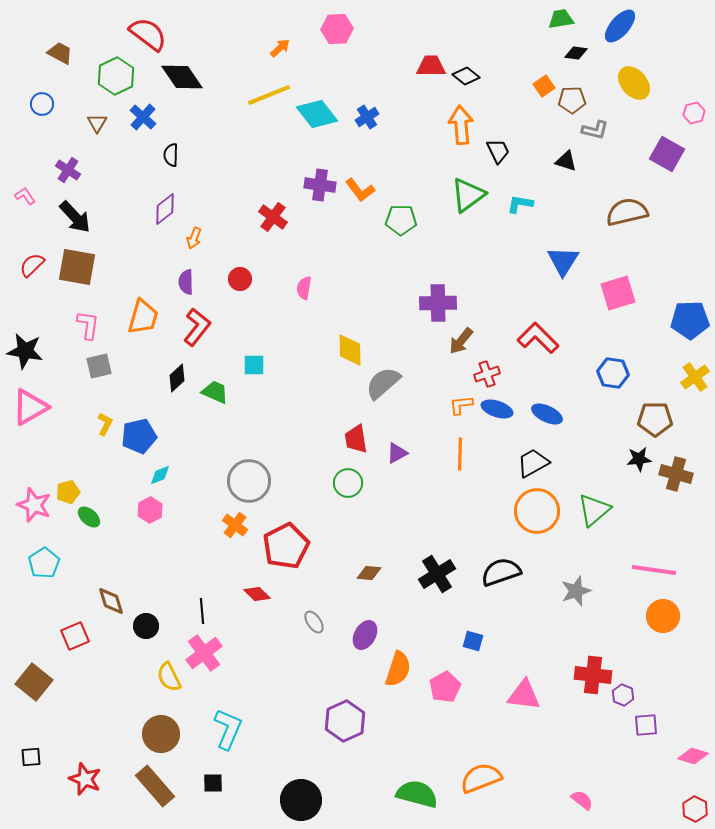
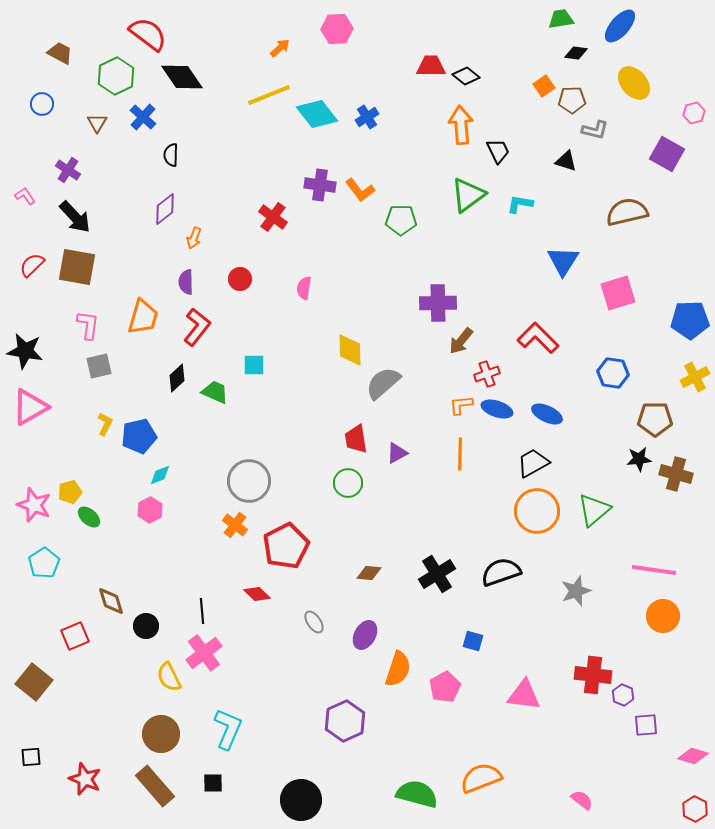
yellow cross at (695, 377): rotated 8 degrees clockwise
yellow pentagon at (68, 492): moved 2 px right
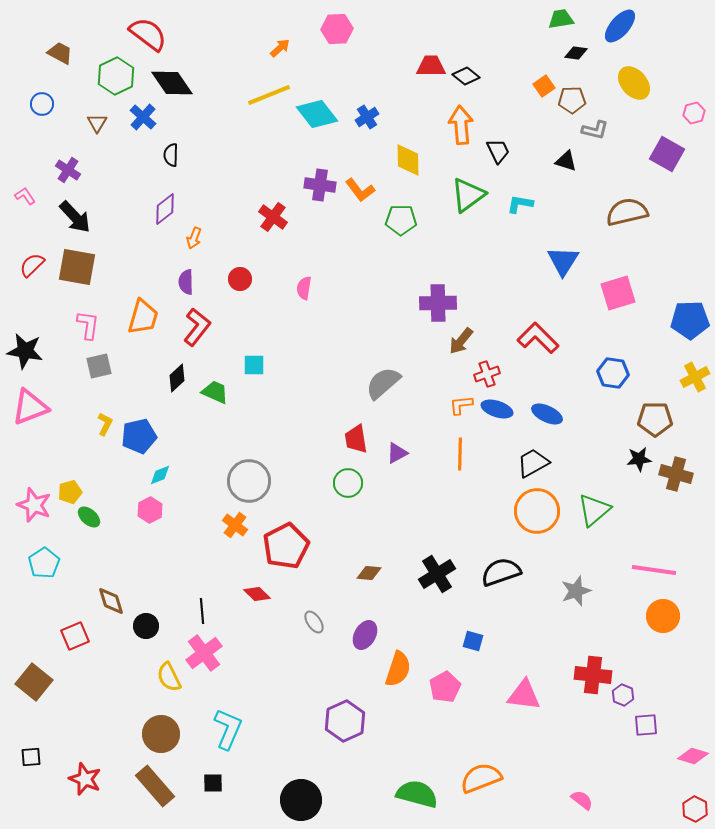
black diamond at (182, 77): moved 10 px left, 6 px down
yellow diamond at (350, 350): moved 58 px right, 190 px up
pink triangle at (30, 407): rotated 9 degrees clockwise
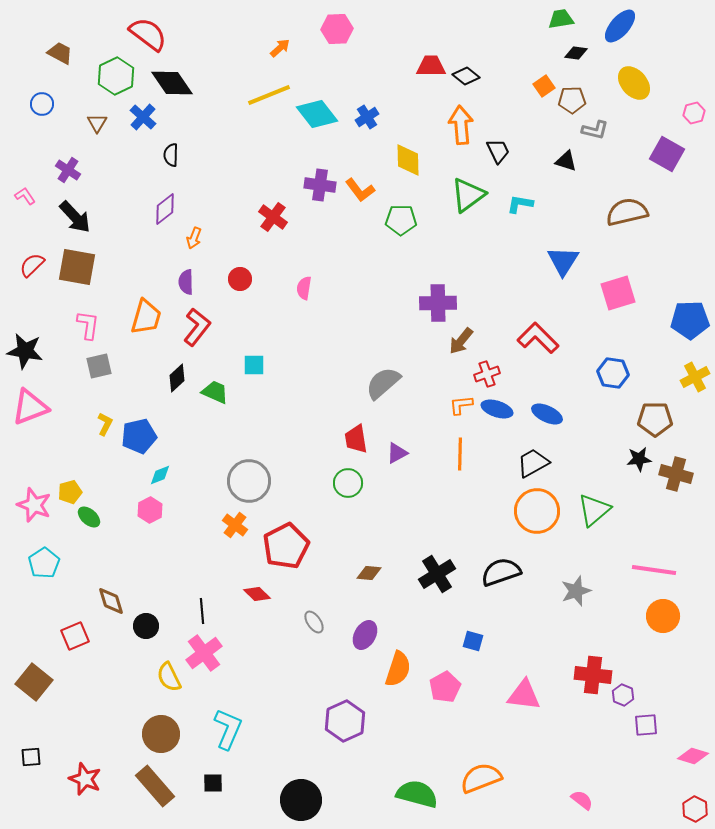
orange trapezoid at (143, 317): moved 3 px right
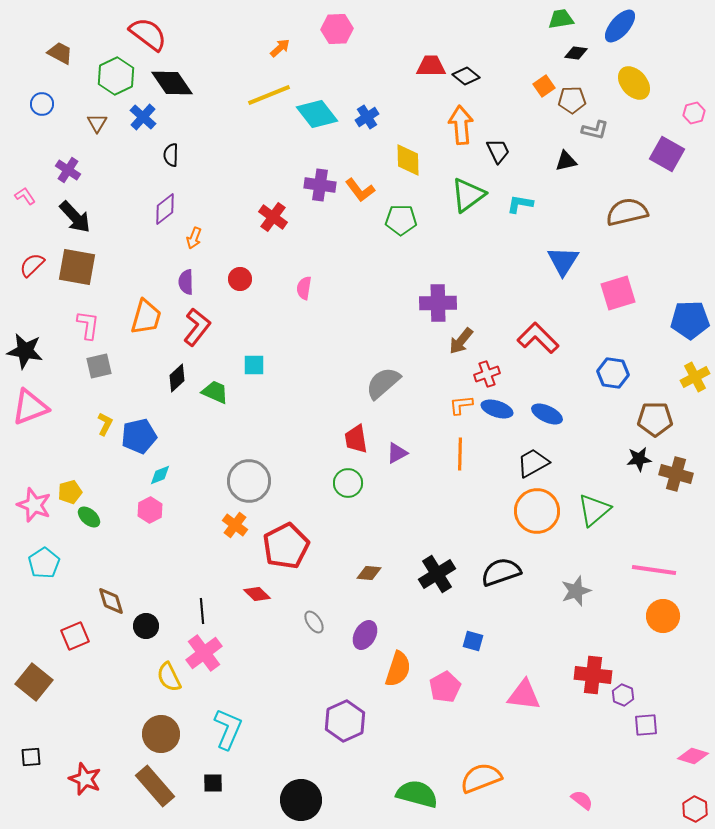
black triangle at (566, 161): rotated 30 degrees counterclockwise
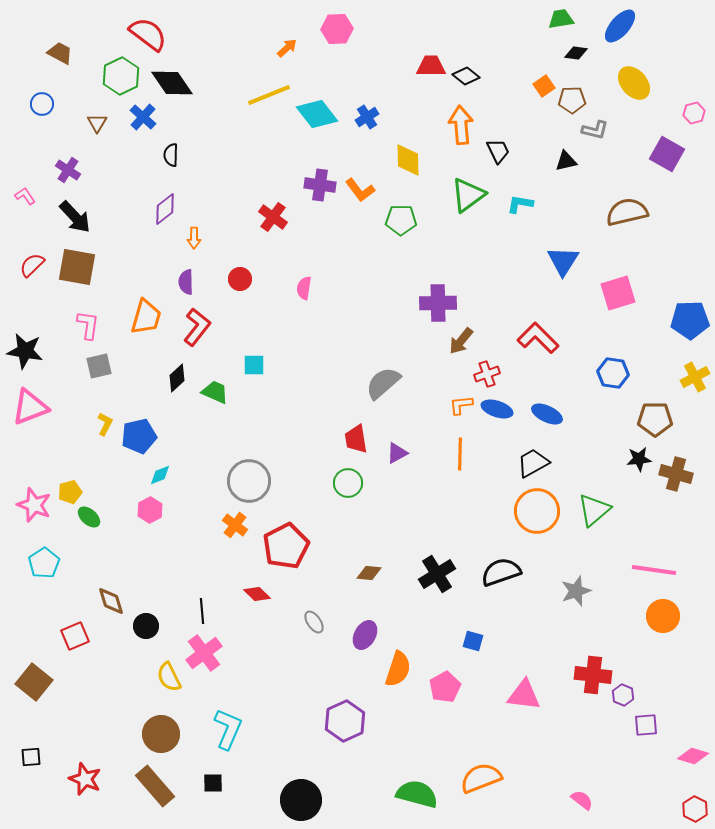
orange arrow at (280, 48): moved 7 px right
green hexagon at (116, 76): moved 5 px right
orange arrow at (194, 238): rotated 20 degrees counterclockwise
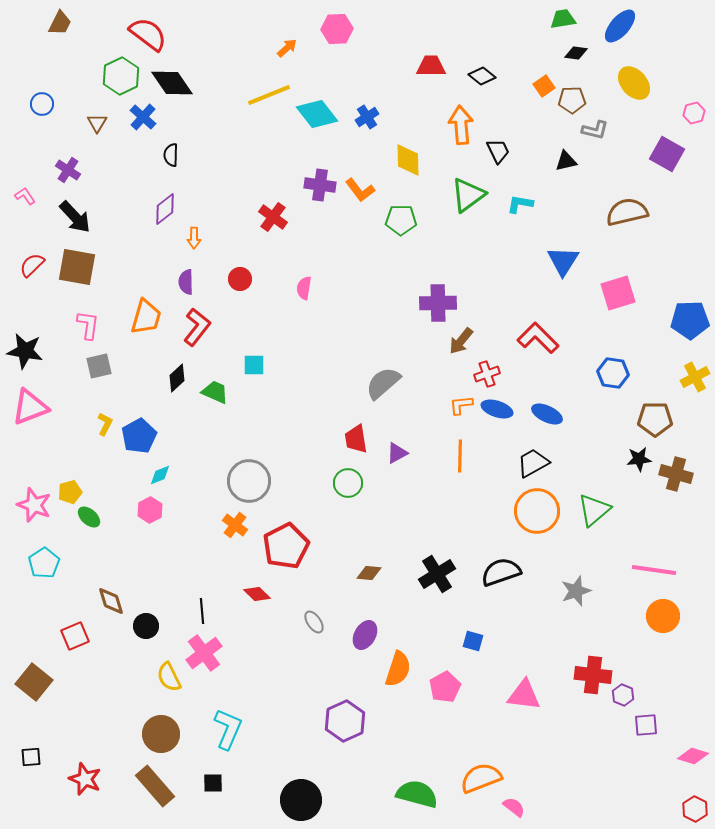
green trapezoid at (561, 19): moved 2 px right
brown trapezoid at (60, 53): moved 30 px up; rotated 88 degrees clockwise
black diamond at (466, 76): moved 16 px right
blue pentagon at (139, 436): rotated 16 degrees counterclockwise
orange line at (460, 454): moved 2 px down
pink semicircle at (582, 800): moved 68 px left, 7 px down
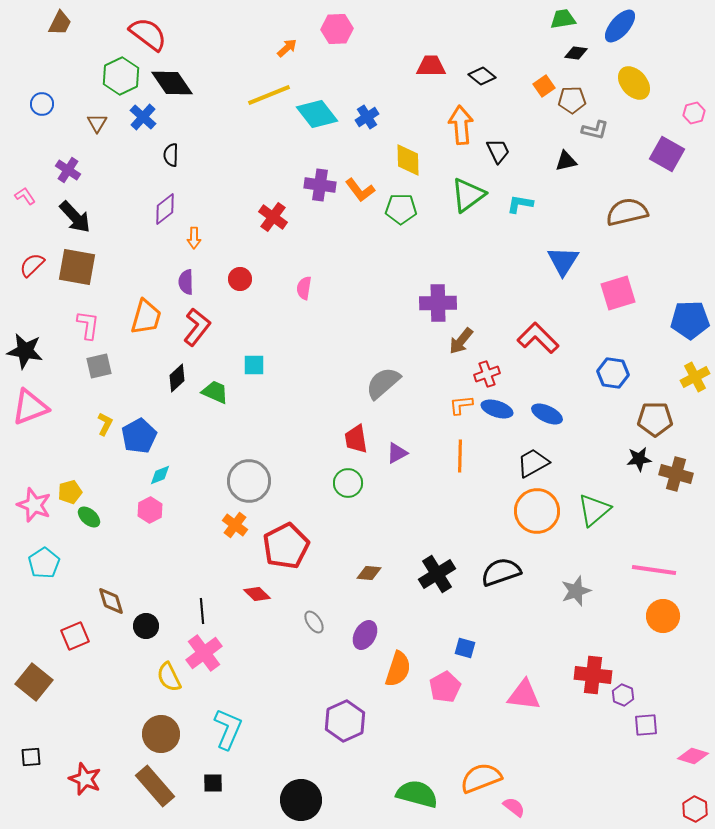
green pentagon at (401, 220): moved 11 px up
blue square at (473, 641): moved 8 px left, 7 px down
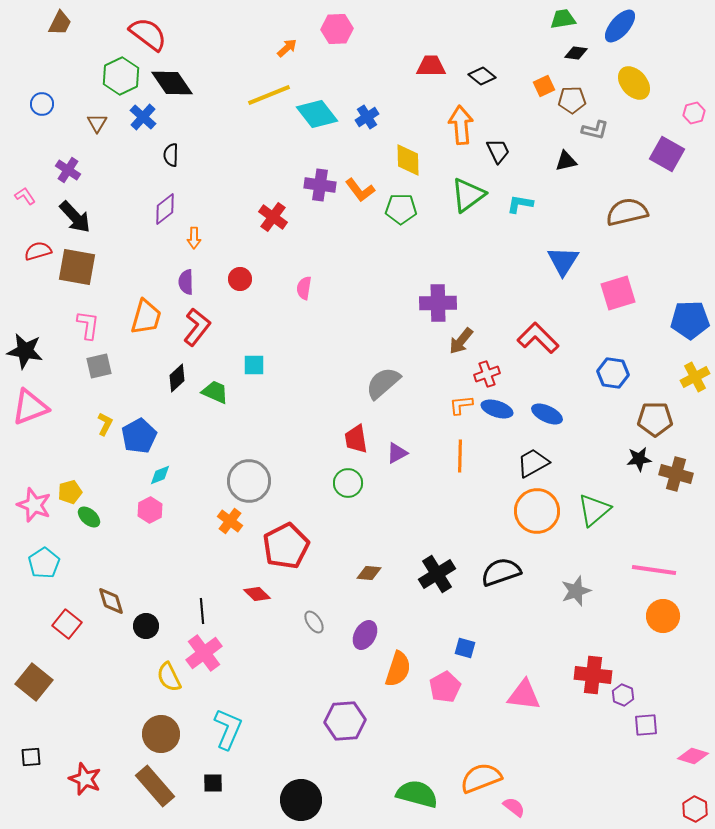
orange square at (544, 86): rotated 10 degrees clockwise
red semicircle at (32, 265): moved 6 px right, 14 px up; rotated 28 degrees clockwise
orange cross at (235, 525): moved 5 px left, 4 px up
red square at (75, 636): moved 8 px left, 12 px up; rotated 28 degrees counterclockwise
purple hexagon at (345, 721): rotated 21 degrees clockwise
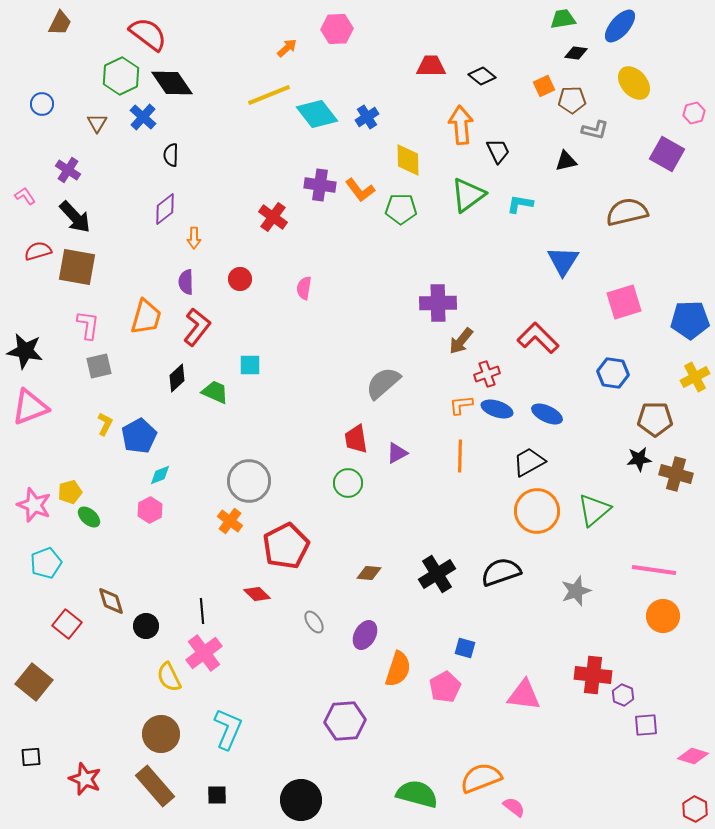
pink square at (618, 293): moved 6 px right, 9 px down
cyan square at (254, 365): moved 4 px left
black trapezoid at (533, 463): moved 4 px left, 1 px up
cyan pentagon at (44, 563): moved 2 px right; rotated 12 degrees clockwise
black square at (213, 783): moved 4 px right, 12 px down
